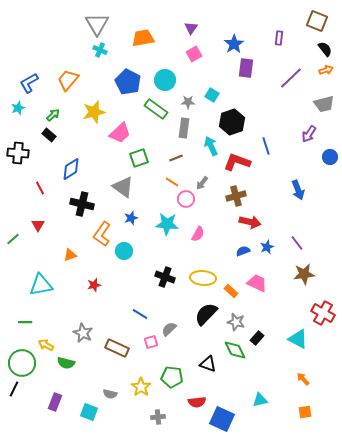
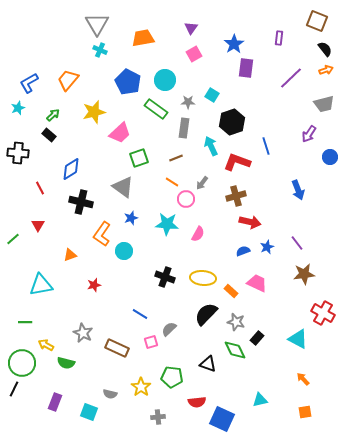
black cross at (82, 204): moved 1 px left, 2 px up
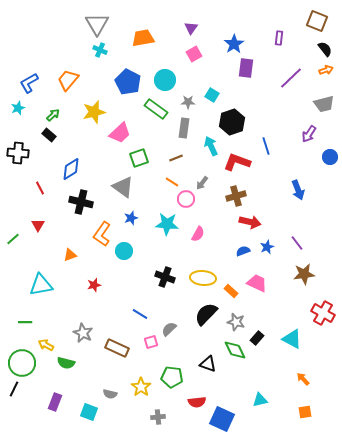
cyan triangle at (298, 339): moved 6 px left
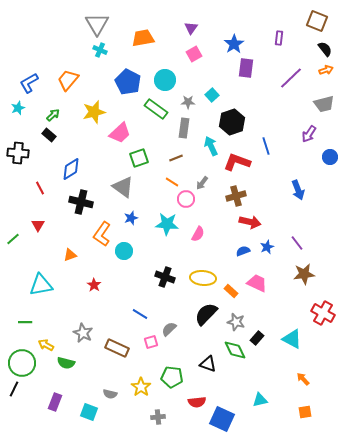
cyan square at (212, 95): rotated 16 degrees clockwise
red star at (94, 285): rotated 24 degrees counterclockwise
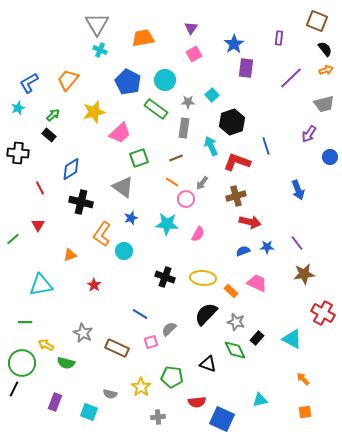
blue star at (267, 247): rotated 24 degrees clockwise
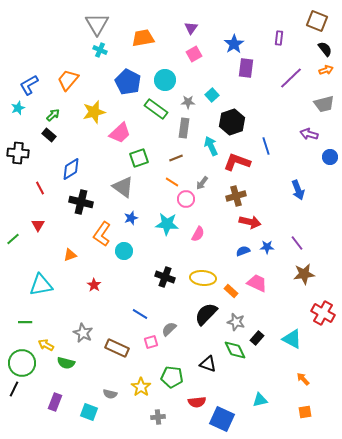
blue L-shape at (29, 83): moved 2 px down
purple arrow at (309, 134): rotated 72 degrees clockwise
